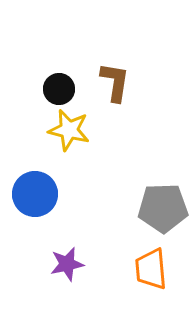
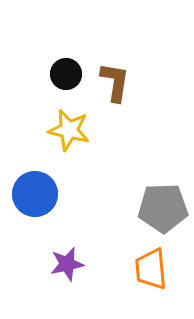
black circle: moved 7 px right, 15 px up
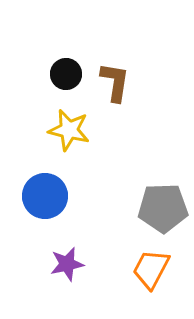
blue circle: moved 10 px right, 2 px down
orange trapezoid: rotated 33 degrees clockwise
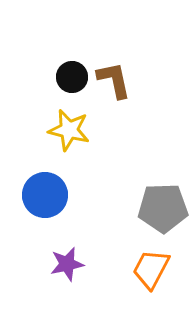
black circle: moved 6 px right, 3 px down
brown L-shape: moved 1 px left, 2 px up; rotated 21 degrees counterclockwise
blue circle: moved 1 px up
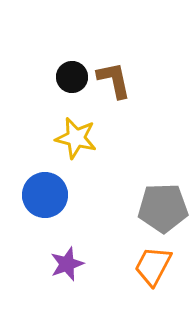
yellow star: moved 7 px right, 8 px down
purple star: rotated 8 degrees counterclockwise
orange trapezoid: moved 2 px right, 3 px up
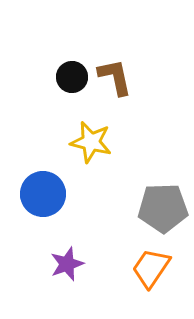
brown L-shape: moved 1 px right, 3 px up
yellow star: moved 15 px right, 4 px down
blue circle: moved 2 px left, 1 px up
orange trapezoid: moved 2 px left, 2 px down; rotated 6 degrees clockwise
